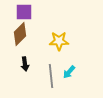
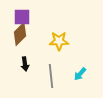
purple square: moved 2 px left, 5 px down
cyan arrow: moved 11 px right, 2 px down
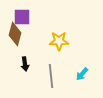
brown diamond: moved 5 px left; rotated 30 degrees counterclockwise
cyan arrow: moved 2 px right
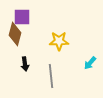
cyan arrow: moved 8 px right, 11 px up
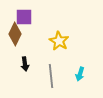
purple square: moved 2 px right
brown diamond: rotated 10 degrees clockwise
yellow star: rotated 30 degrees clockwise
cyan arrow: moved 10 px left, 11 px down; rotated 24 degrees counterclockwise
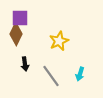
purple square: moved 4 px left, 1 px down
brown diamond: moved 1 px right
yellow star: rotated 18 degrees clockwise
gray line: rotated 30 degrees counterclockwise
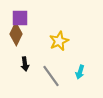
cyan arrow: moved 2 px up
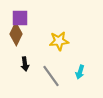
yellow star: rotated 18 degrees clockwise
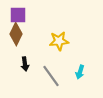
purple square: moved 2 px left, 3 px up
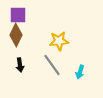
brown diamond: moved 1 px down
black arrow: moved 5 px left, 1 px down
gray line: moved 1 px right, 11 px up
